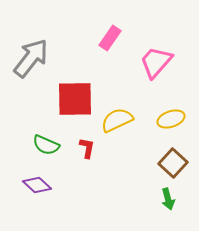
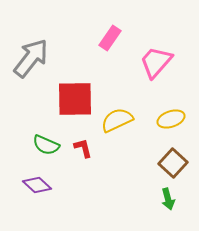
red L-shape: moved 4 px left; rotated 25 degrees counterclockwise
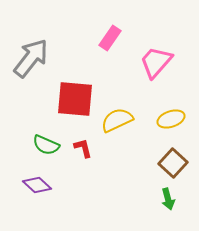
red square: rotated 6 degrees clockwise
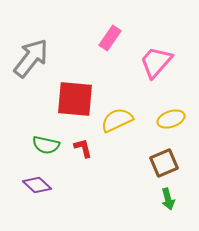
green semicircle: rotated 12 degrees counterclockwise
brown square: moved 9 px left; rotated 24 degrees clockwise
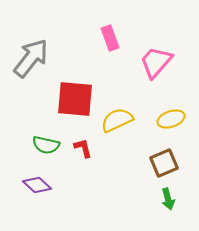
pink rectangle: rotated 55 degrees counterclockwise
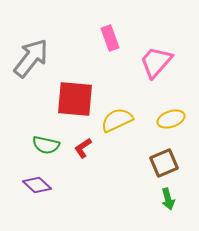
red L-shape: rotated 110 degrees counterclockwise
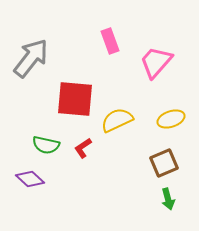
pink rectangle: moved 3 px down
purple diamond: moved 7 px left, 6 px up
